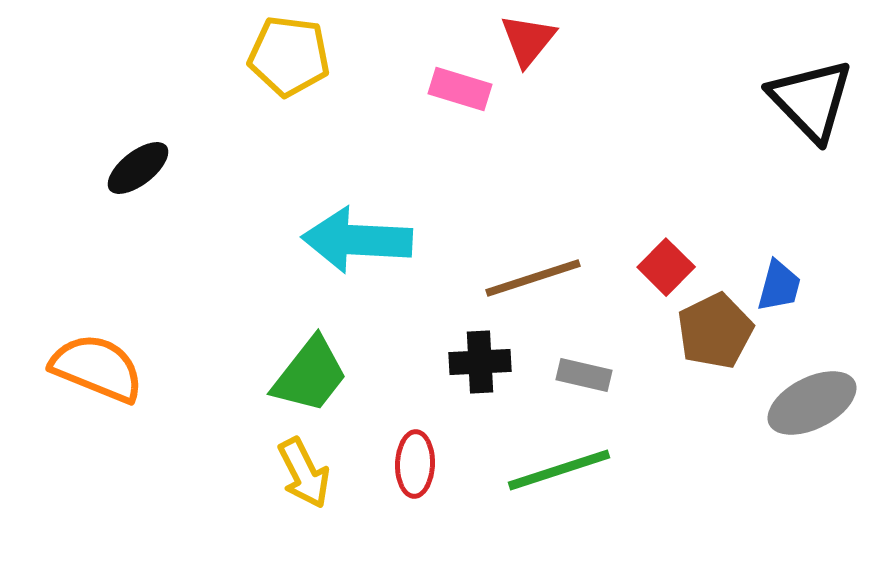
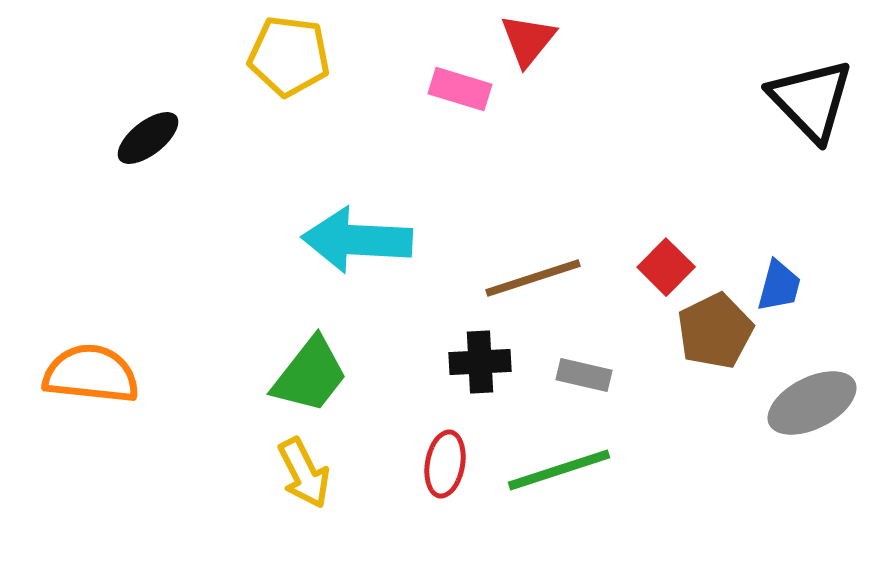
black ellipse: moved 10 px right, 30 px up
orange semicircle: moved 6 px left, 6 px down; rotated 16 degrees counterclockwise
red ellipse: moved 30 px right; rotated 8 degrees clockwise
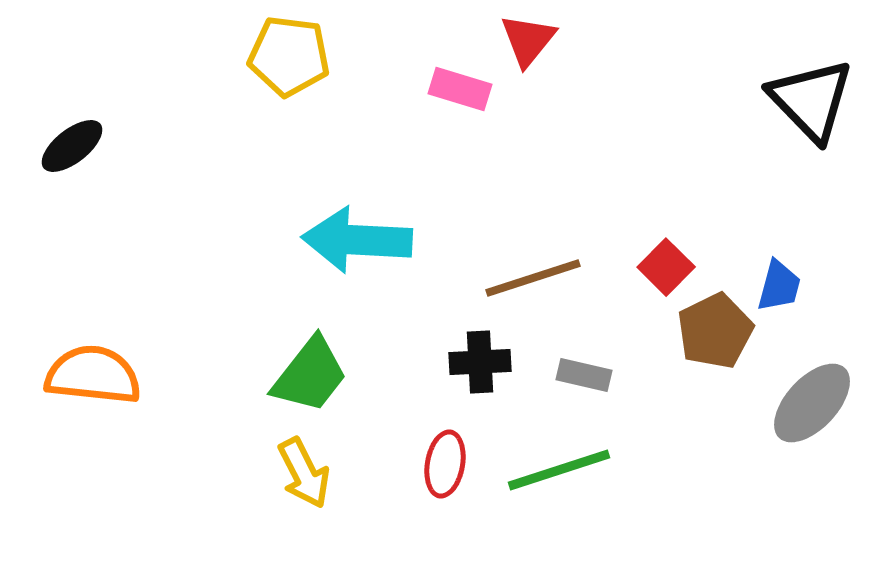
black ellipse: moved 76 px left, 8 px down
orange semicircle: moved 2 px right, 1 px down
gray ellipse: rotated 20 degrees counterclockwise
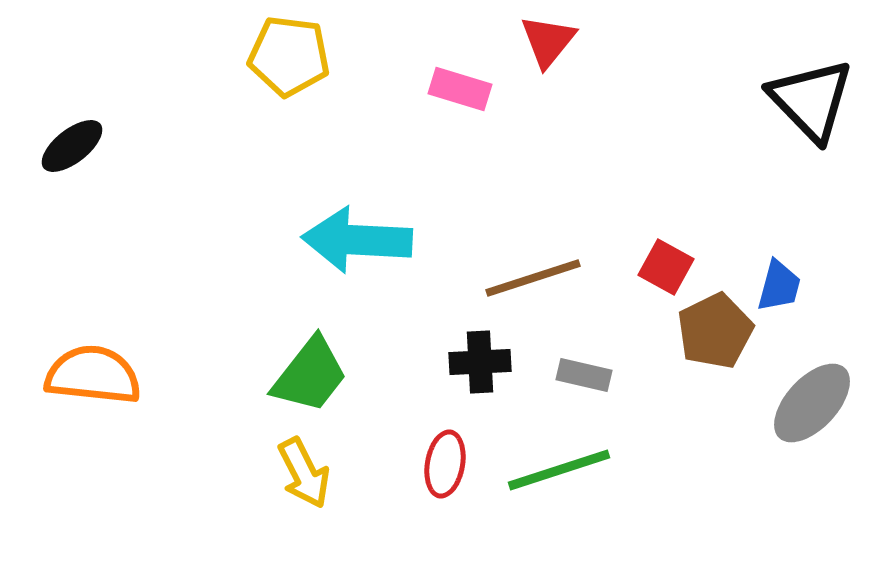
red triangle: moved 20 px right, 1 px down
red square: rotated 16 degrees counterclockwise
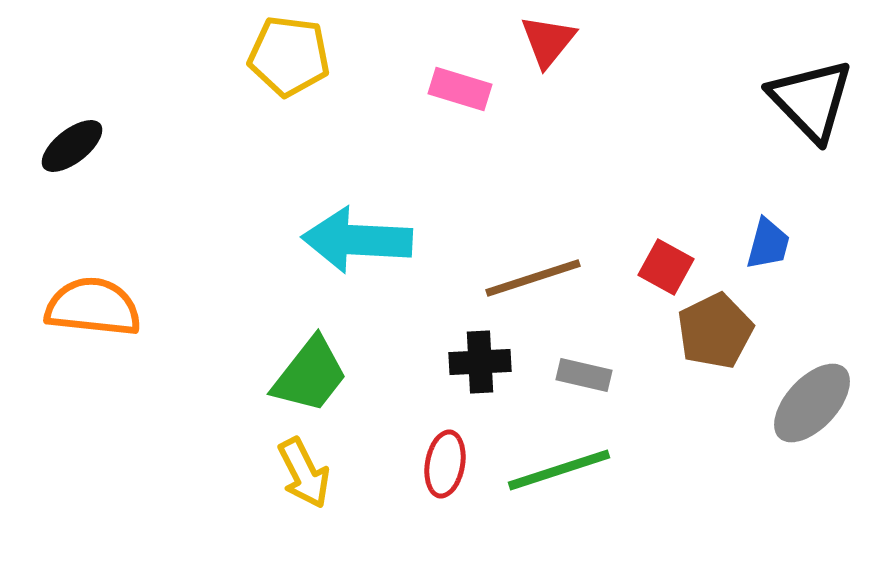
blue trapezoid: moved 11 px left, 42 px up
orange semicircle: moved 68 px up
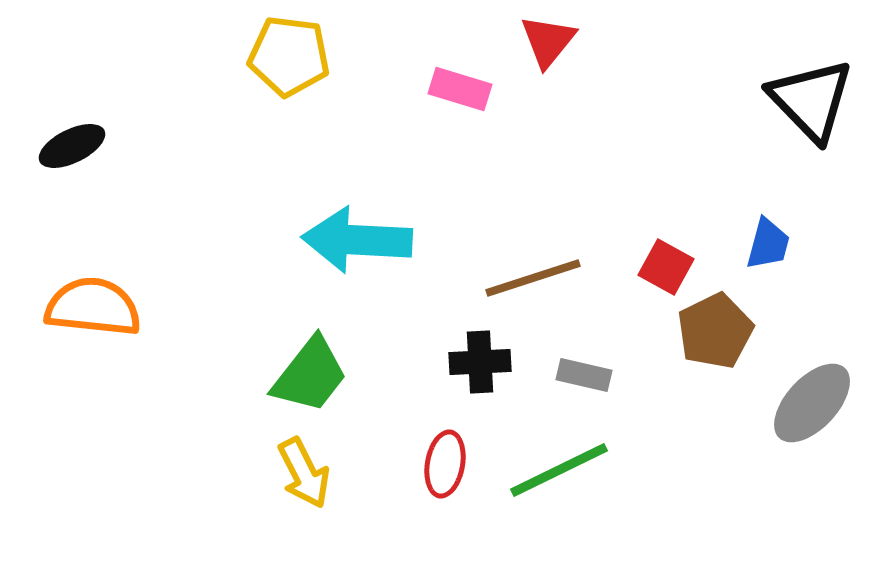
black ellipse: rotated 12 degrees clockwise
green line: rotated 8 degrees counterclockwise
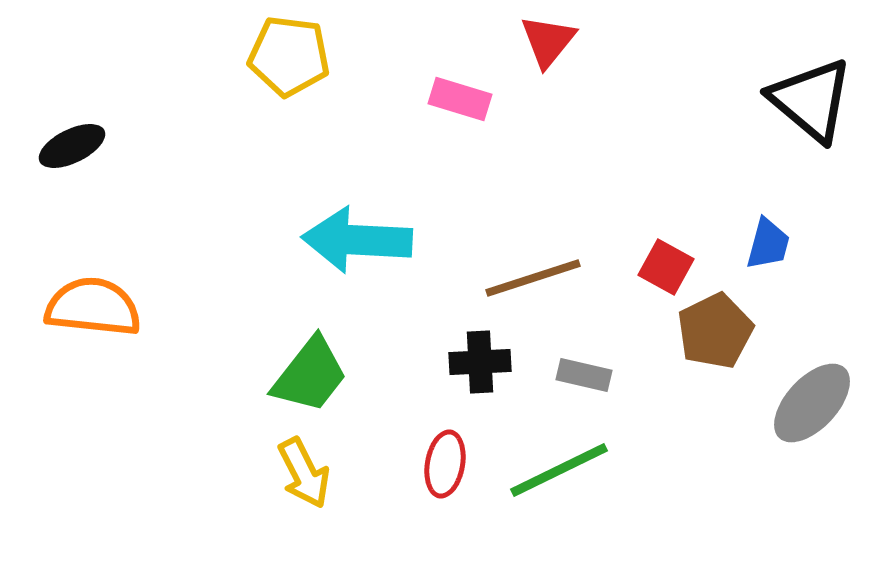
pink rectangle: moved 10 px down
black triangle: rotated 6 degrees counterclockwise
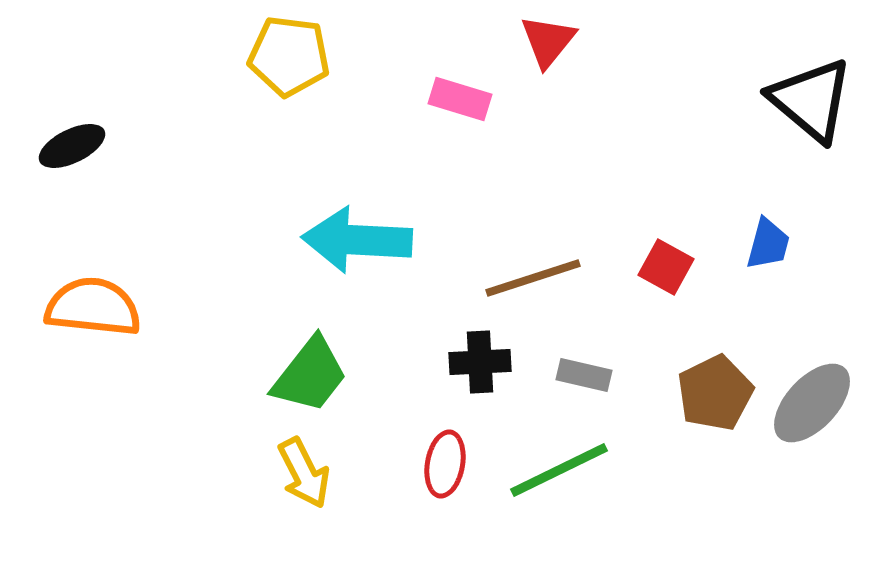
brown pentagon: moved 62 px down
